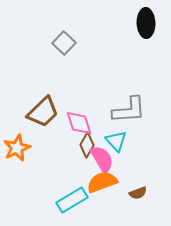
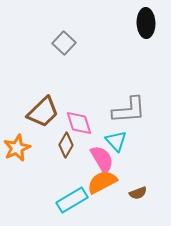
brown diamond: moved 21 px left
orange semicircle: rotated 8 degrees counterclockwise
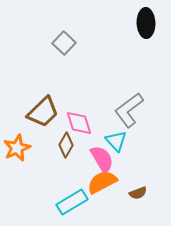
gray L-shape: rotated 147 degrees clockwise
cyan rectangle: moved 2 px down
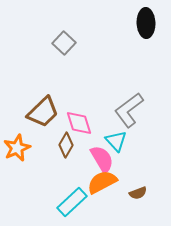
cyan rectangle: rotated 12 degrees counterclockwise
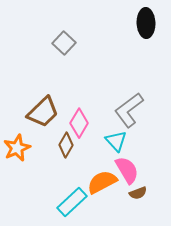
pink diamond: rotated 48 degrees clockwise
pink semicircle: moved 25 px right, 11 px down
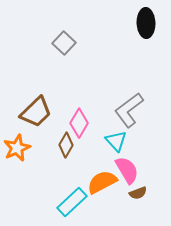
brown trapezoid: moved 7 px left
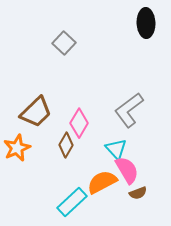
cyan triangle: moved 8 px down
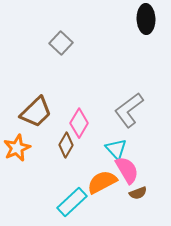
black ellipse: moved 4 px up
gray square: moved 3 px left
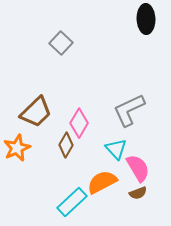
gray L-shape: rotated 12 degrees clockwise
pink semicircle: moved 11 px right, 2 px up
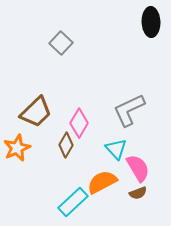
black ellipse: moved 5 px right, 3 px down
cyan rectangle: moved 1 px right
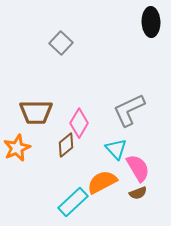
brown trapezoid: rotated 44 degrees clockwise
brown diamond: rotated 20 degrees clockwise
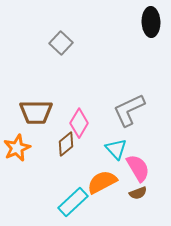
brown diamond: moved 1 px up
